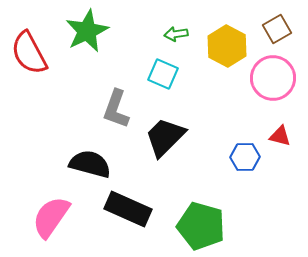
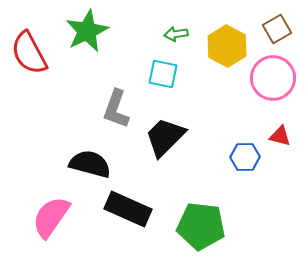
cyan square: rotated 12 degrees counterclockwise
green pentagon: rotated 9 degrees counterclockwise
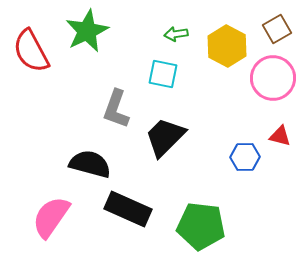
red semicircle: moved 2 px right, 2 px up
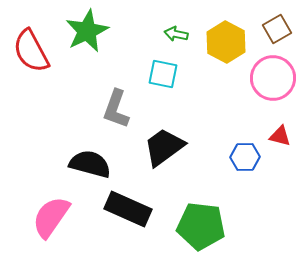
green arrow: rotated 20 degrees clockwise
yellow hexagon: moved 1 px left, 4 px up
black trapezoid: moved 1 px left, 10 px down; rotated 9 degrees clockwise
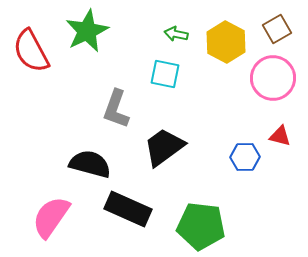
cyan square: moved 2 px right
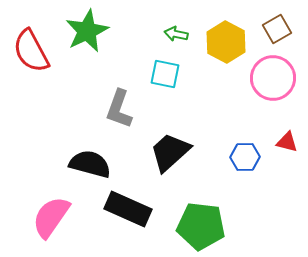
gray L-shape: moved 3 px right
red triangle: moved 7 px right, 6 px down
black trapezoid: moved 6 px right, 5 px down; rotated 6 degrees counterclockwise
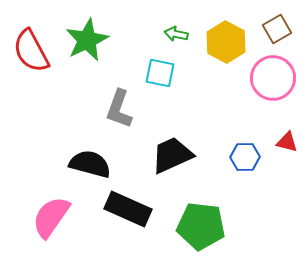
green star: moved 9 px down
cyan square: moved 5 px left, 1 px up
black trapezoid: moved 2 px right, 3 px down; rotated 18 degrees clockwise
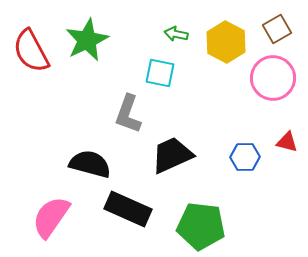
gray L-shape: moved 9 px right, 5 px down
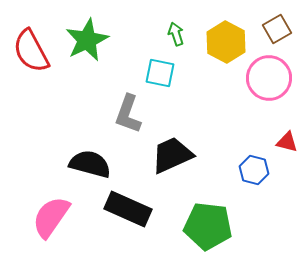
green arrow: rotated 60 degrees clockwise
pink circle: moved 4 px left
blue hexagon: moved 9 px right, 13 px down; rotated 16 degrees clockwise
green pentagon: moved 7 px right
